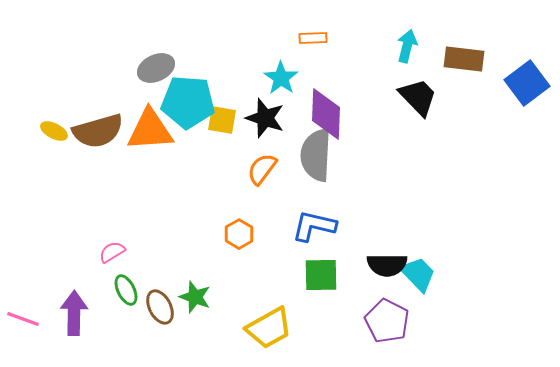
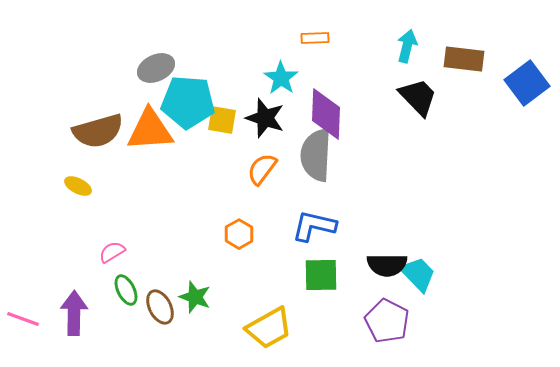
orange rectangle: moved 2 px right
yellow ellipse: moved 24 px right, 55 px down
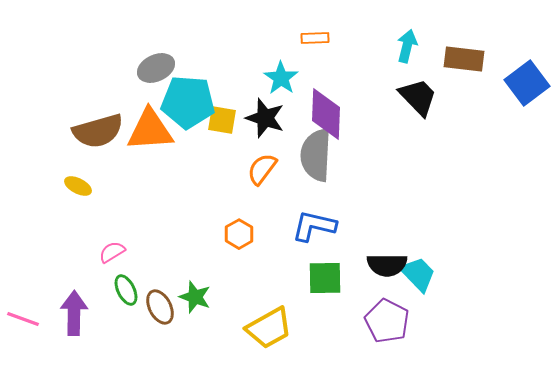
green square: moved 4 px right, 3 px down
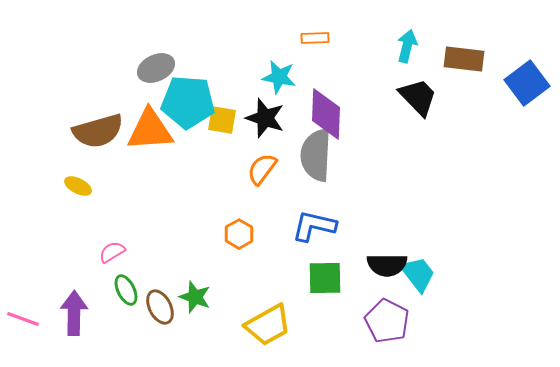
cyan star: moved 2 px left, 1 px up; rotated 24 degrees counterclockwise
cyan trapezoid: rotated 6 degrees clockwise
yellow trapezoid: moved 1 px left, 3 px up
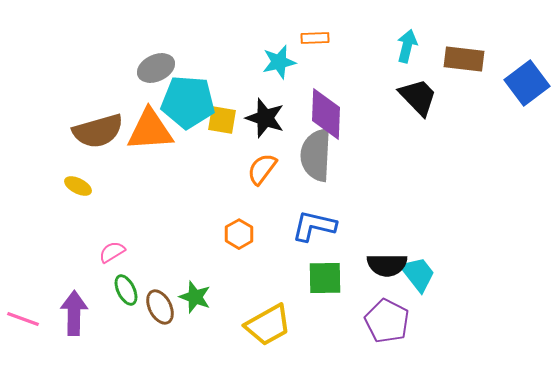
cyan star: moved 15 px up; rotated 24 degrees counterclockwise
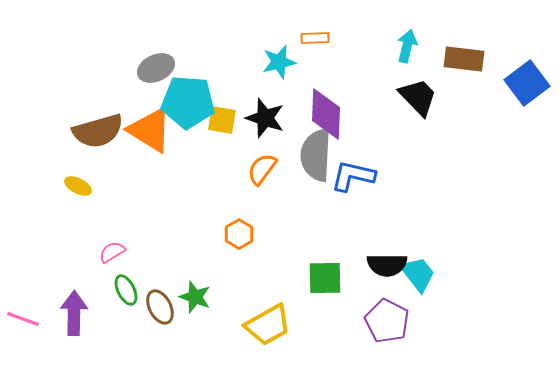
orange triangle: rotated 36 degrees clockwise
blue L-shape: moved 39 px right, 50 px up
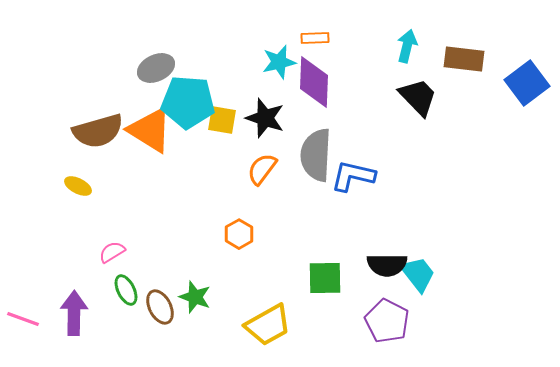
purple diamond: moved 12 px left, 32 px up
